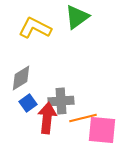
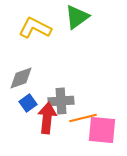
gray diamond: rotated 12 degrees clockwise
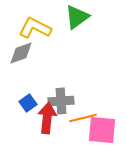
gray diamond: moved 25 px up
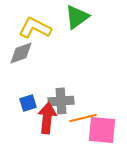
blue square: rotated 18 degrees clockwise
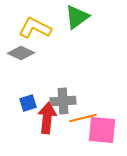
gray diamond: rotated 44 degrees clockwise
gray cross: moved 2 px right
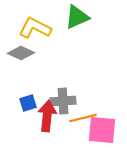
green triangle: rotated 12 degrees clockwise
red arrow: moved 2 px up
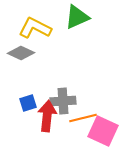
pink square: moved 1 px right, 1 px down; rotated 20 degrees clockwise
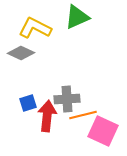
gray cross: moved 4 px right, 2 px up
orange line: moved 3 px up
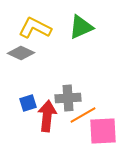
green triangle: moved 4 px right, 10 px down
gray cross: moved 1 px right, 1 px up
orange line: rotated 16 degrees counterclockwise
pink square: rotated 28 degrees counterclockwise
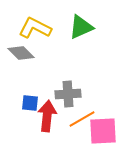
gray diamond: rotated 20 degrees clockwise
gray cross: moved 4 px up
blue square: moved 2 px right; rotated 24 degrees clockwise
orange line: moved 1 px left, 4 px down
